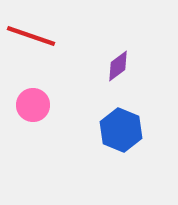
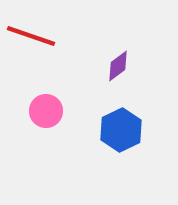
pink circle: moved 13 px right, 6 px down
blue hexagon: rotated 12 degrees clockwise
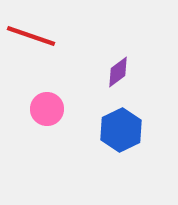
purple diamond: moved 6 px down
pink circle: moved 1 px right, 2 px up
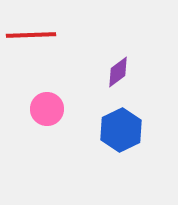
red line: moved 1 px up; rotated 21 degrees counterclockwise
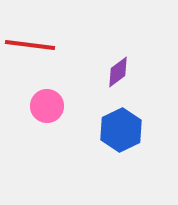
red line: moved 1 px left, 10 px down; rotated 9 degrees clockwise
pink circle: moved 3 px up
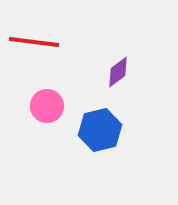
red line: moved 4 px right, 3 px up
blue hexagon: moved 21 px left; rotated 12 degrees clockwise
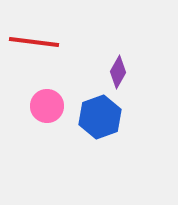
purple diamond: rotated 24 degrees counterclockwise
blue hexagon: moved 13 px up; rotated 6 degrees counterclockwise
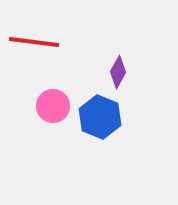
pink circle: moved 6 px right
blue hexagon: rotated 18 degrees counterclockwise
